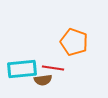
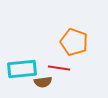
red line: moved 6 px right
brown semicircle: moved 2 px down
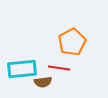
orange pentagon: moved 2 px left; rotated 24 degrees clockwise
